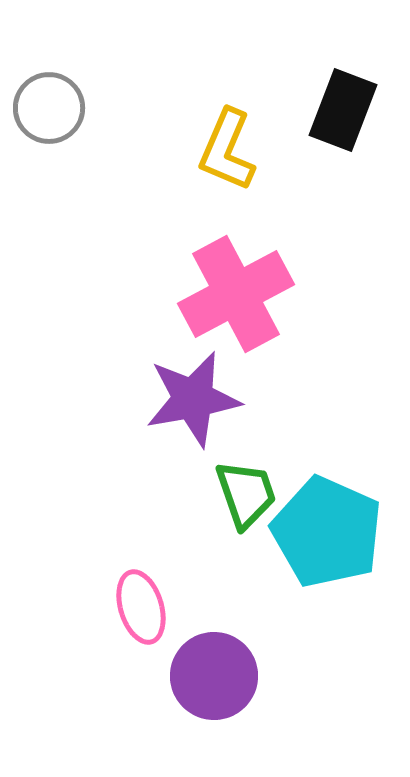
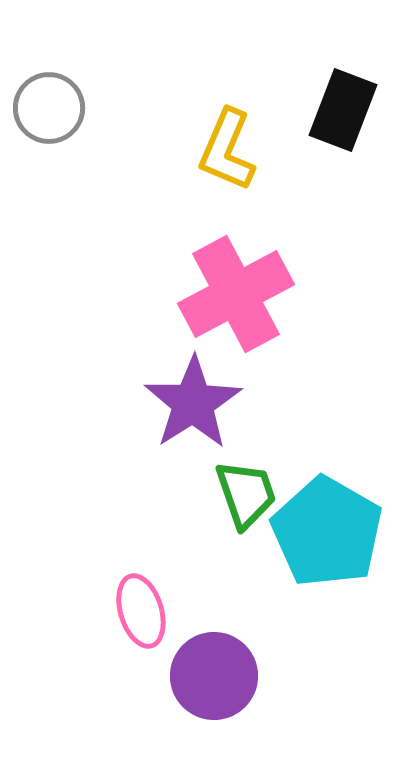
purple star: moved 4 px down; rotated 22 degrees counterclockwise
cyan pentagon: rotated 6 degrees clockwise
pink ellipse: moved 4 px down
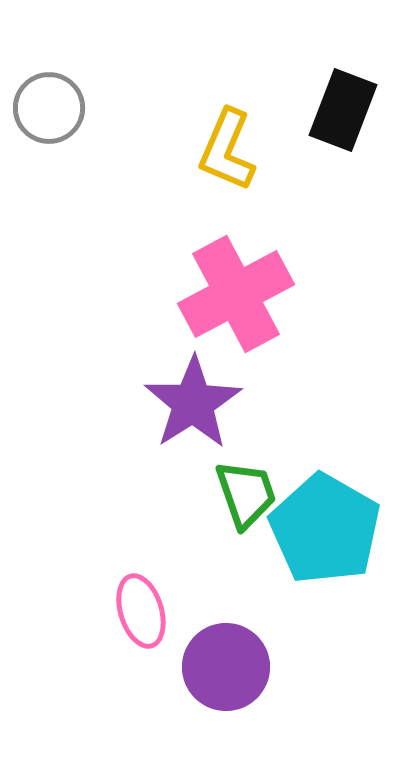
cyan pentagon: moved 2 px left, 3 px up
purple circle: moved 12 px right, 9 px up
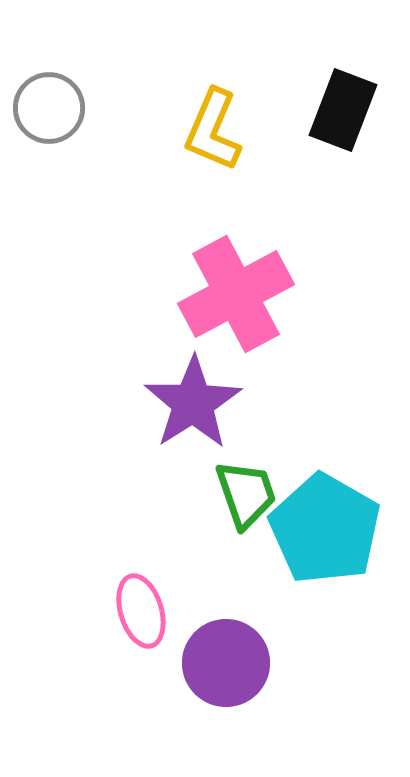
yellow L-shape: moved 14 px left, 20 px up
purple circle: moved 4 px up
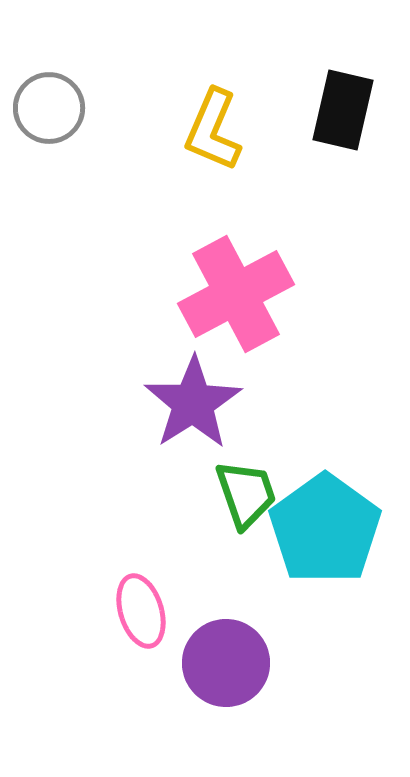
black rectangle: rotated 8 degrees counterclockwise
cyan pentagon: rotated 6 degrees clockwise
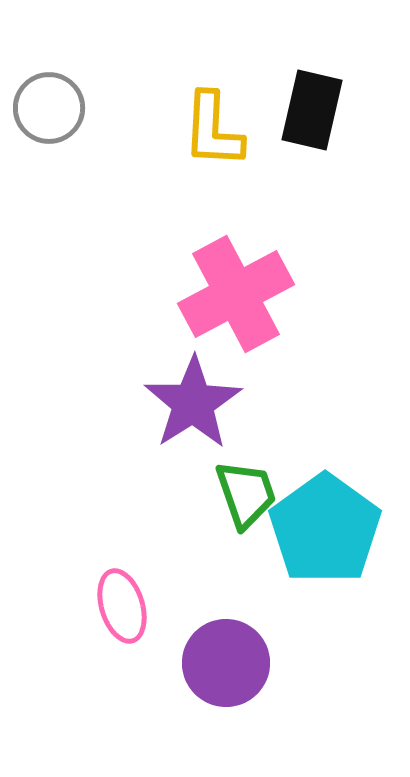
black rectangle: moved 31 px left
yellow L-shape: rotated 20 degrees counterclockwise
pink ellipse: moved 19 px left, 5 px up
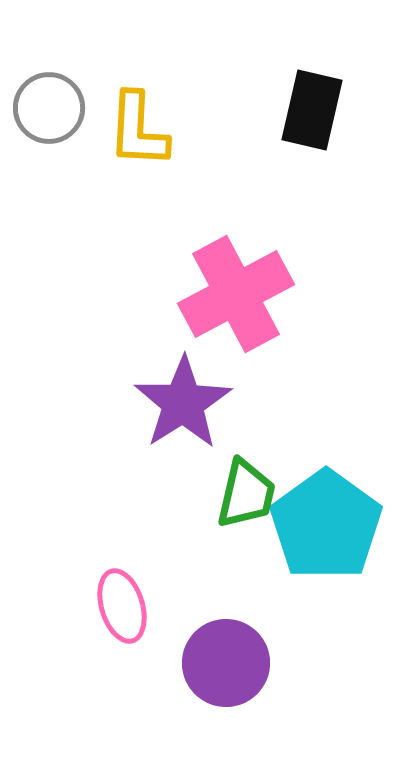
yellow L-shape: moved 75 px left
purple star: moved 10 px left
green trapezoid: rotated 32 degrees clockwise
cyan pentagon: moved 1 px right, 4 px up
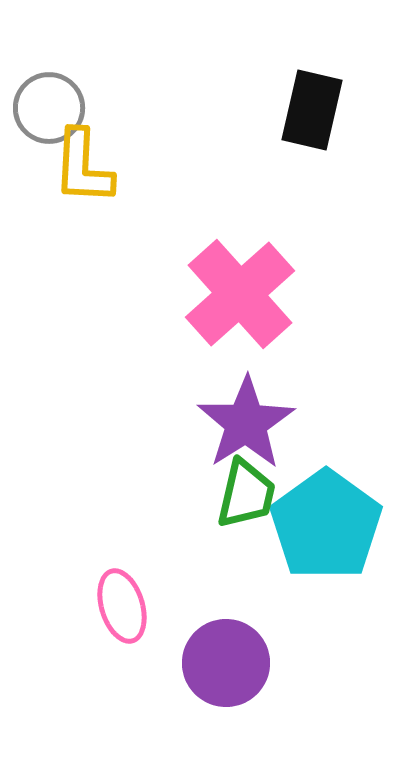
yellow L-shape: moved 55 px left, 37 px down
pink cross: moved 4 px right; rotated 14 degrees counterclockwise
purple star: moved 63 px right, 20 px down
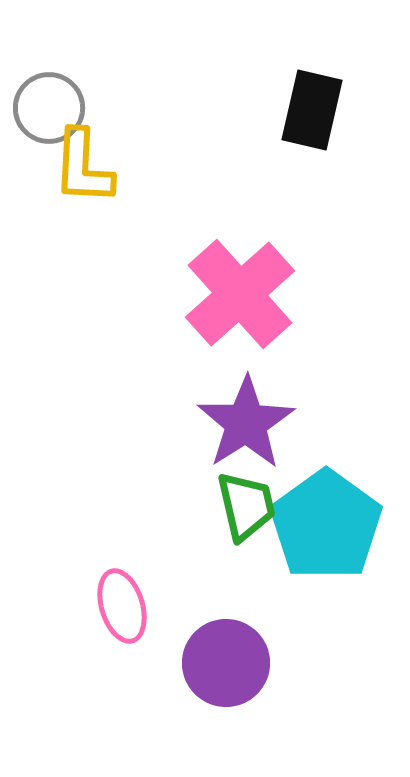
green trapezoid: moved 12 px down; rotated 26 degrees counterclockwise
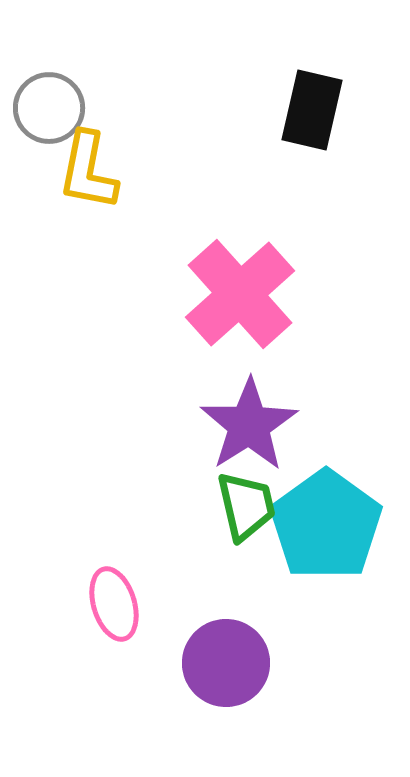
yellow L-shape: moved 5 px right, 4 px down; rotated 8 degrees clockwise
purple star: moved 3 px right, 2 px down
pink ellipse: moved 8 px left, 2 px up
